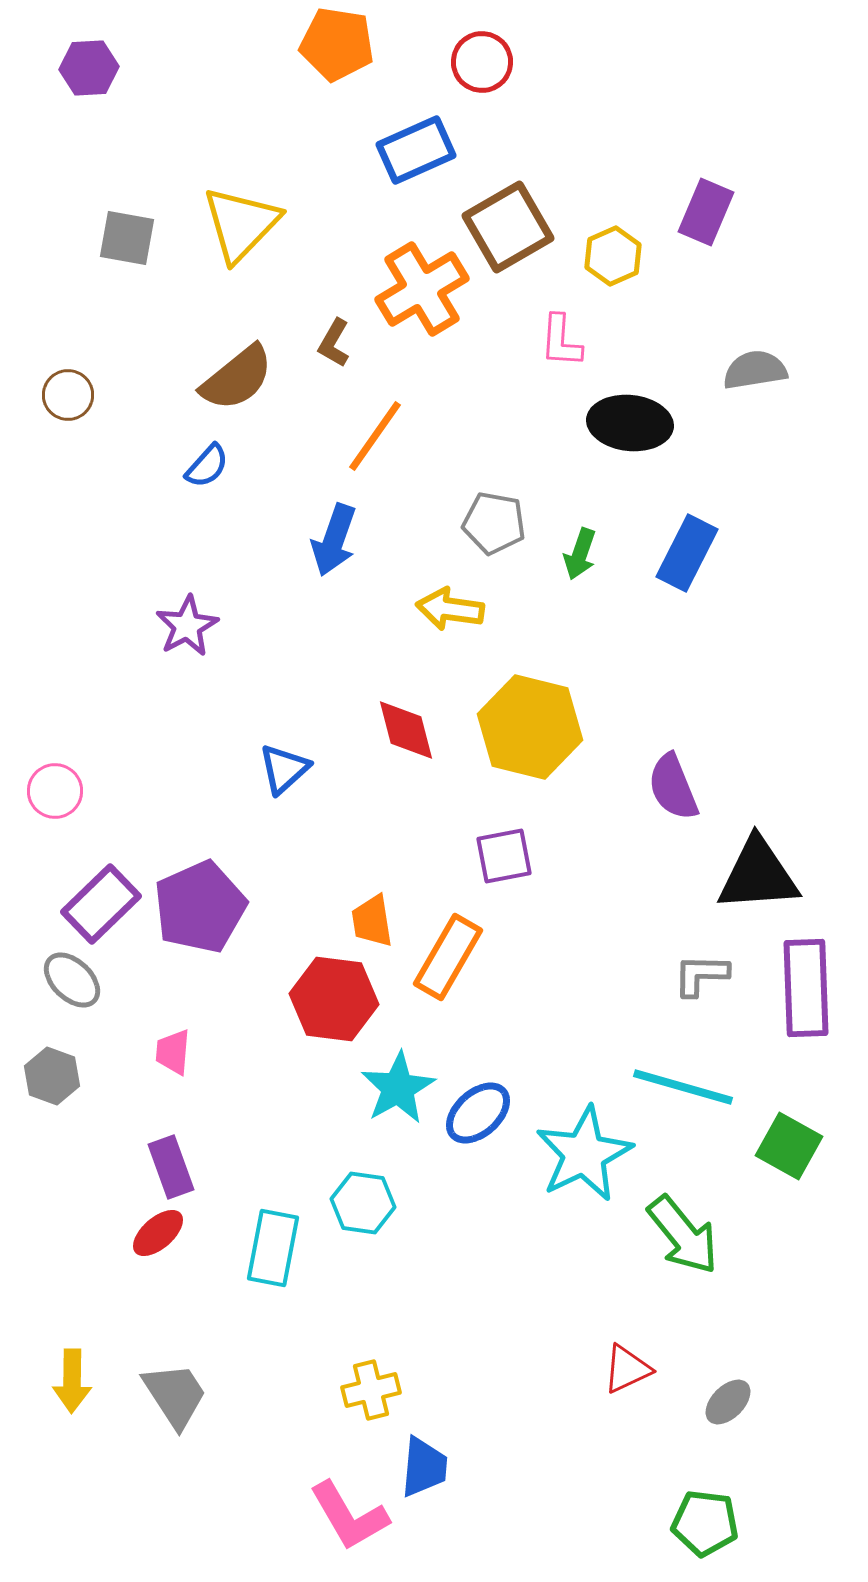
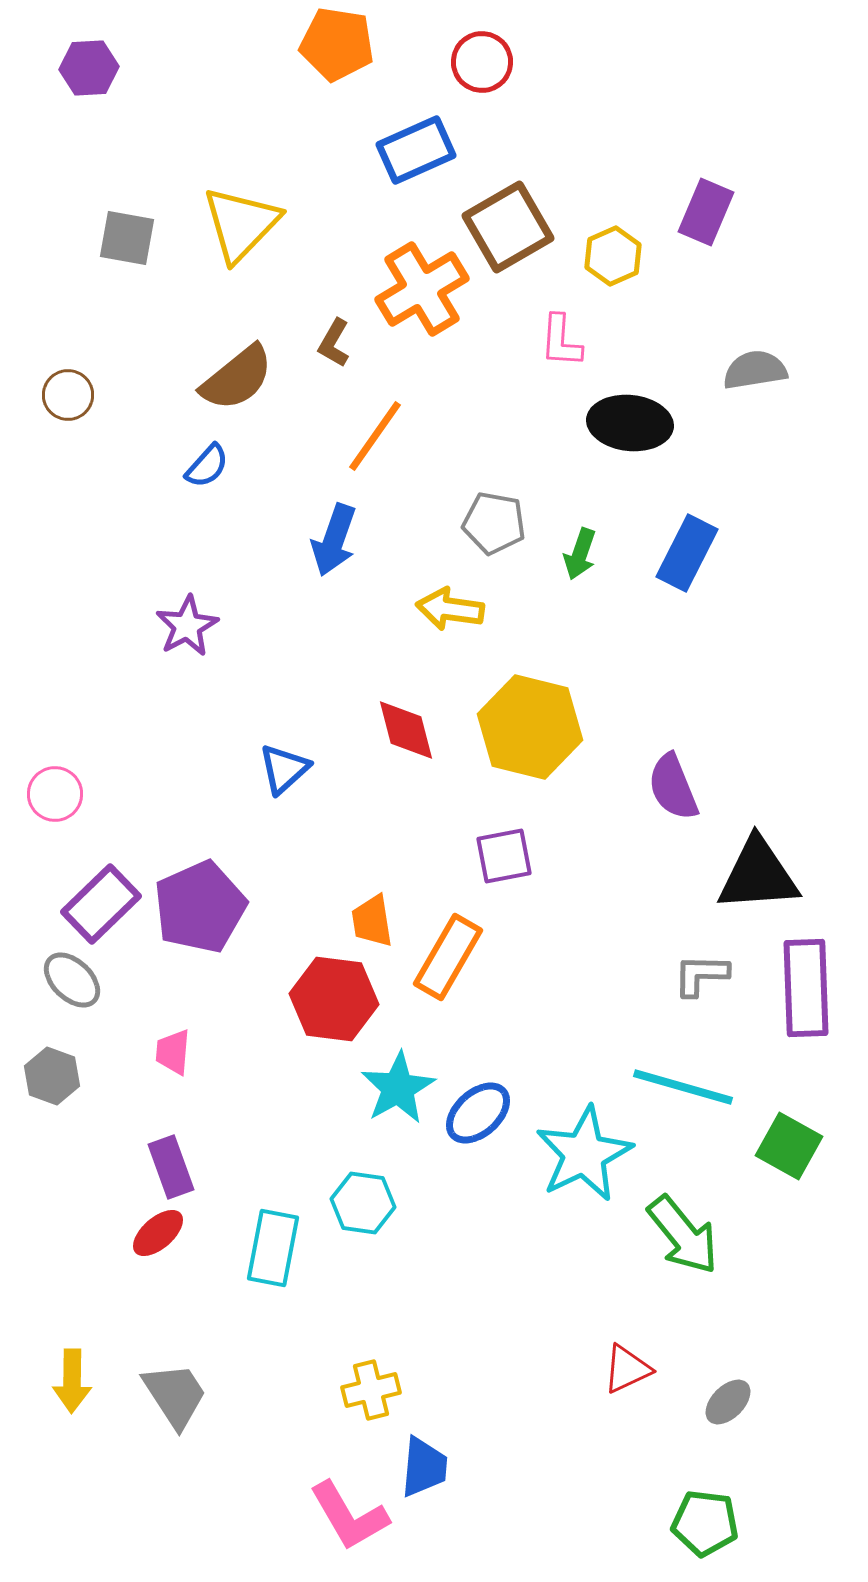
pink circle at (55, 791): moved 3 px down
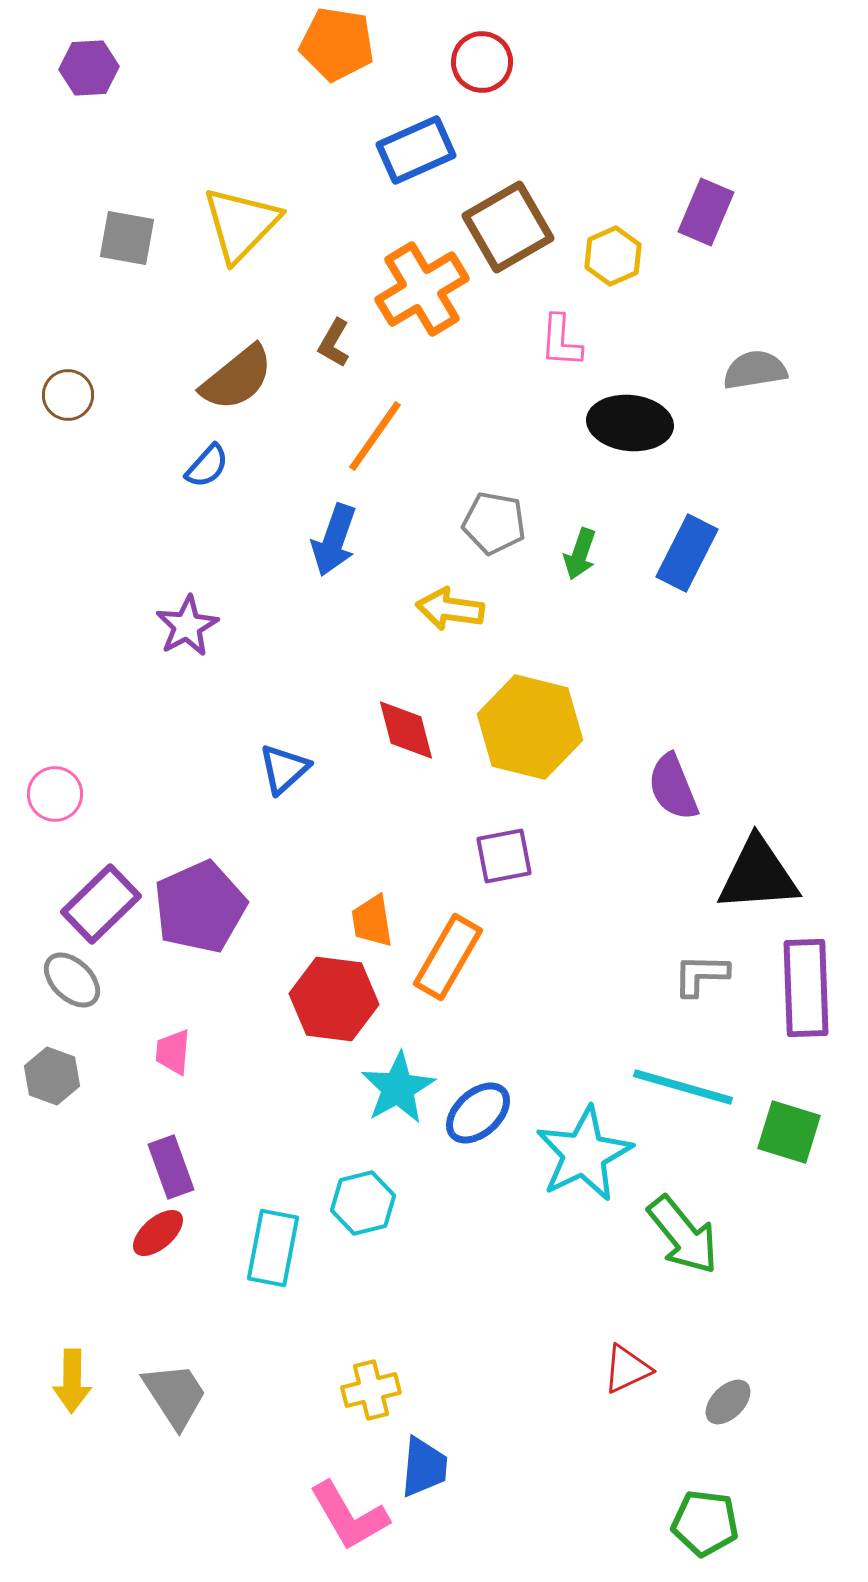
green square at (789, 1146): moved 14 px up; rotated 12 degrees counterclockwise
cyan hexagon at (363, 1203): rotated 22 degrees counterclockwise
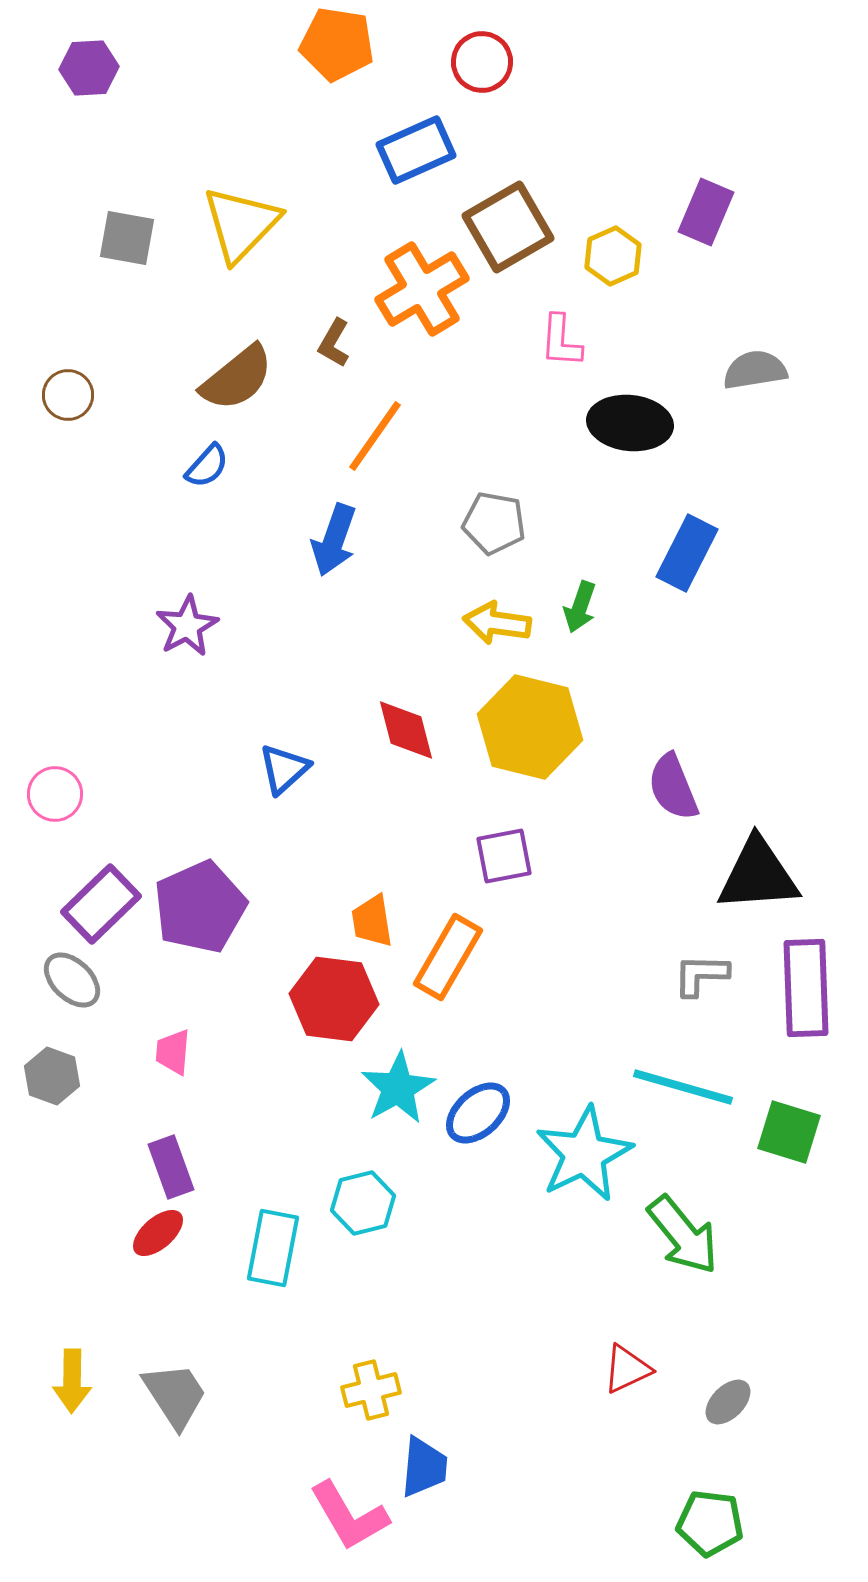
green arrow at (580, 554): moved 53 px down
yellow arrow at (450, 609): moved 47 px right, 14 px down
green pentagon at (705, 1523): moved 5 px right
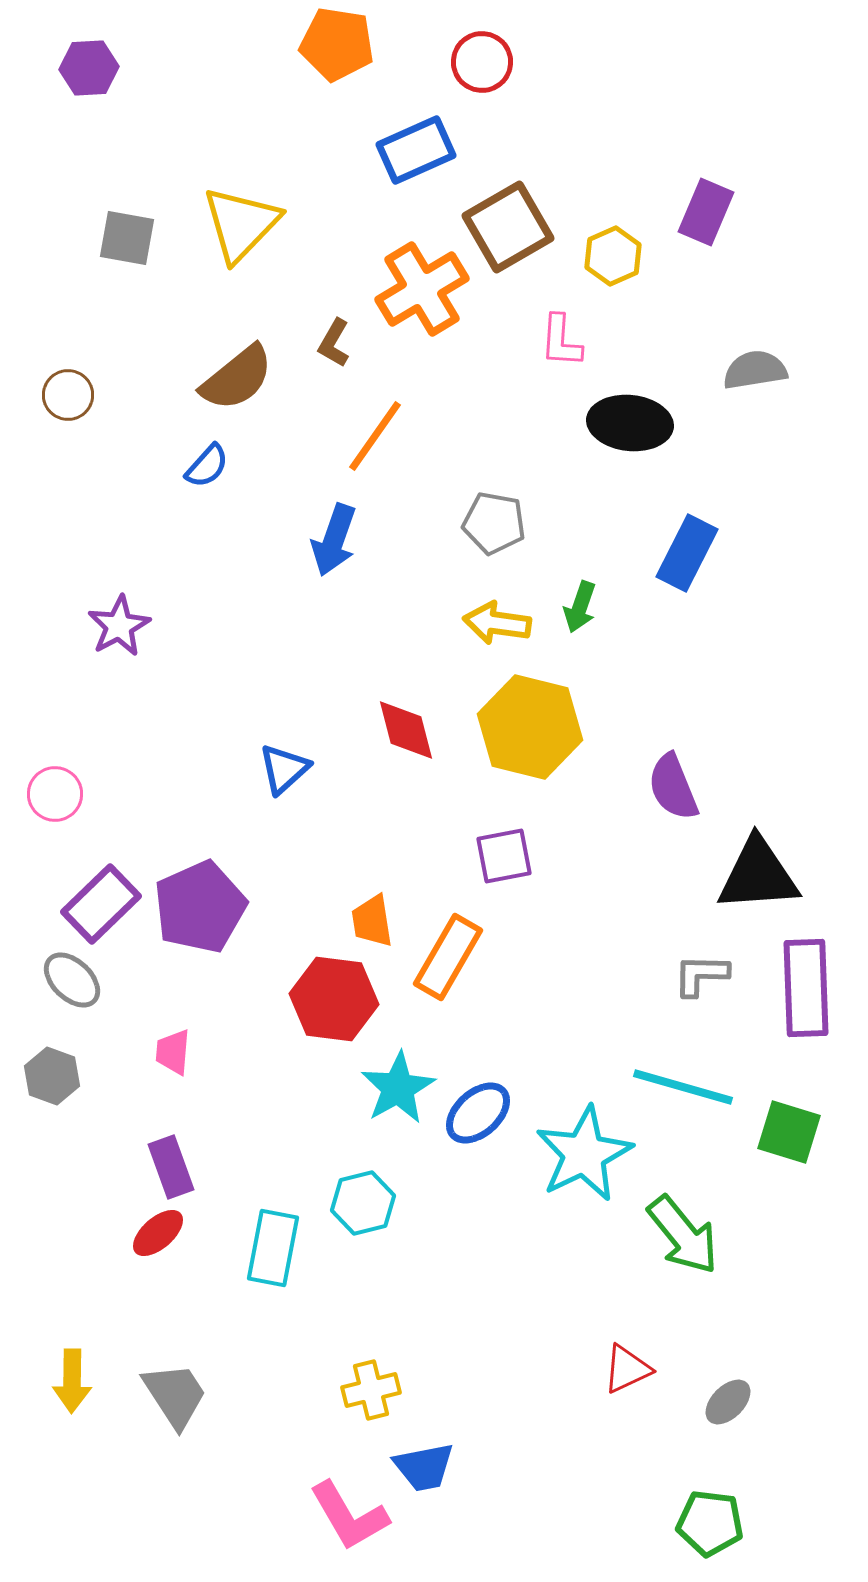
purple star at (187, 626): moved 68 px left
blue trapezoid at (424, 1467): rotated 74 degrees clockwise
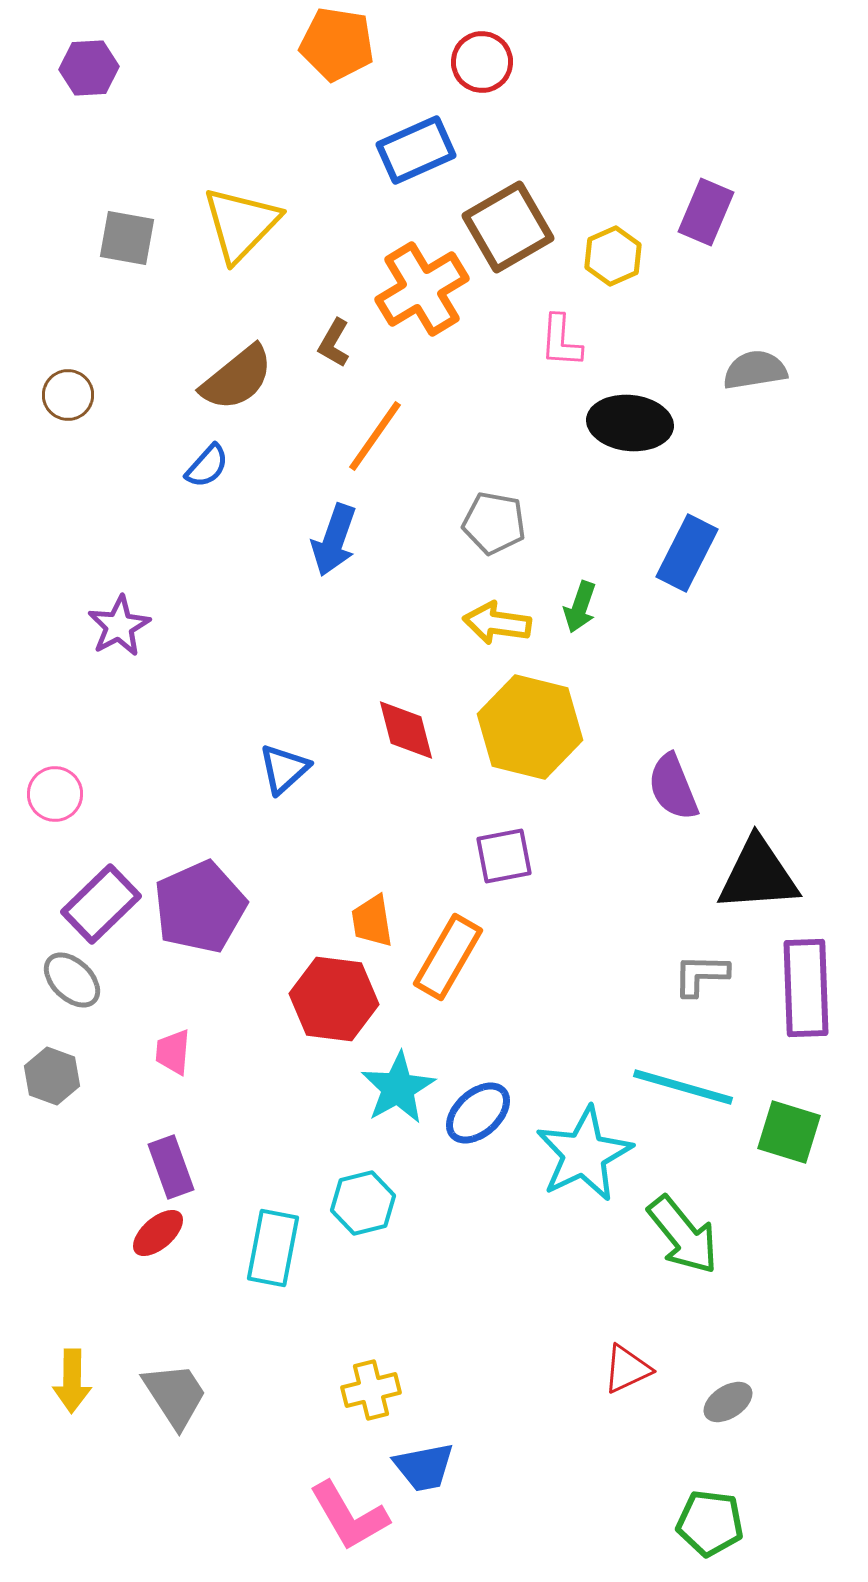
gray ellipse at (728, 1402): rotated 12 degrees clockwise
